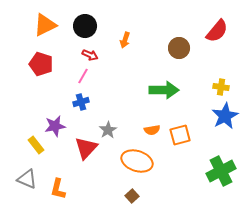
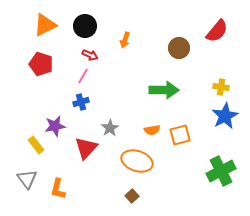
gray star: moved 2 px right, 2 px up
gray triangle: rotated 30 degrees clockwise
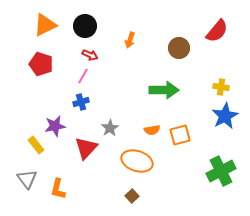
orange arrow: moved 5 px right
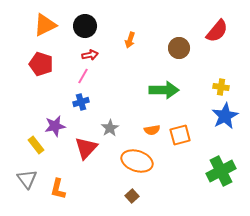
red arrow: rotated 35 degrees counterclockwise
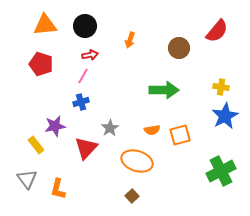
orange triangle: rotated 20 degrees clockwise
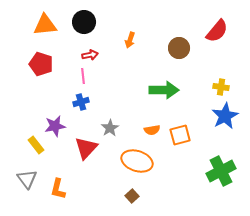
black circle: moved 1 px left, 4 px up
pink line: rotated 35 degrees counterclockwise
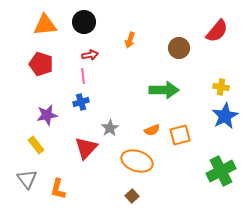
purple star: moved 8 px left, 11 px up
orange semicircle: rotated 14 degrees counterclockwise
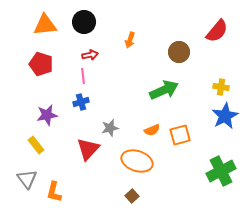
brown circle: moved 4 px down
green arrow: rotated 24 degrees counterclockwise
gray star: rotated 18 degrees clockwise
red triangle: moved 2 px right, 1 px down
orange L-shape: moved 4 px left, 3 px down
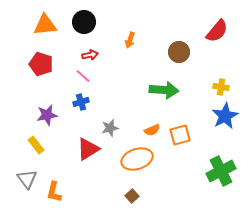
pink line: rotated 42 degrees counterclockwise
green arrow: rotated 28 degrees clockwise
red triangle: rotated 15 degrees clockwise
orange ellipse: moved 2 px up; rotated 36 degrees counterclockwise
